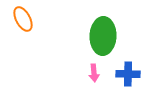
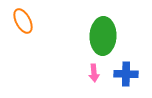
orange ellipse: moved 2 px down
blue cross: moved 2 px left
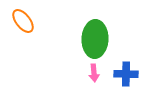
orange ellipse: rotated 10 degrees counterclockwise
green ellipse: moved 8 px left, 3 px down
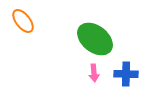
green ellipse: rotated 54 degrees counterclockwise
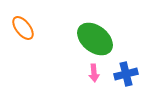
orange ellipse: moved 7 px down
blue cross: rotated 15 degrees counterclockwise
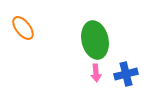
green ellipse: moved 1 px down; rotated 39 degrees clockwise
pink arrow: moved 2 px right
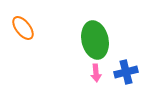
blue cross: moved 2 px up
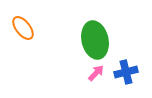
pink arrow: rotated 132 degrees counterclockwise
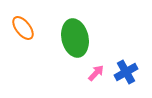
green ellipse: moved 20 px left, 2 px up
blue cross: rotated 15 degrees counterclockwise
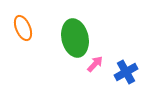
orange ellipse: rotated 15 degrees clockwise
pink arrow: moved 1 px left, 9 px up
